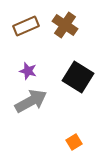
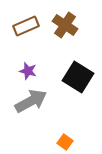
orange square: moved 9 px left; rotated 21 degrees counterclockwise
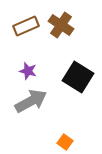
brown cross: moved 4 px left
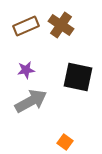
purple star: moved 2 px left, 1 px up; rotated 24 degrees counterclockwise
black square: rotated 20 degrees counterclockwise
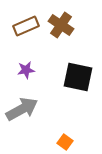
gray arrow: moved 9 px left, 8 px down
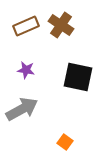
purple star: rotated 18 degrees clockwise
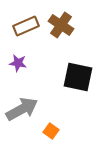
purple star: moved 8 px left, 7 px up
orange square: moved 14 px left, 11 px up
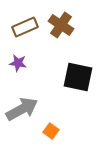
brown rectangle: moved 1 px left, 1 px down
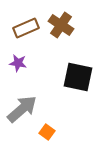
brown rectangle: moved 1 px right, 1 px down
gray arrow: rotated 12 degrees counterclockwise
orange square: moved 4 px left, 1 px down
